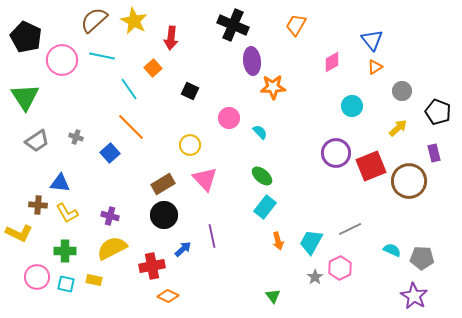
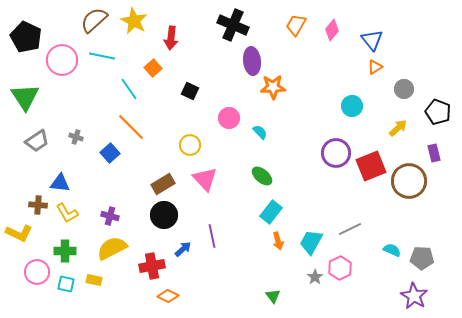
pink diamond at (332, 62): moved 32 px up; rotated 20 degrees counterclockwise
gray circle at (402, 91): moved 2 px right, 2 px up
cyan rectangle at (265, 207): moved 6 px right, 5 px down
pink circle at (37, 277): moved 5 px up
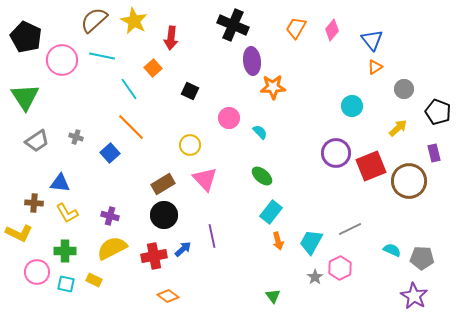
orange trapezoid at (296, 25): moved 3 px down
brown cross at (38, 205): moved 4 px left, 2 px up
red cross at (152, 266): moved 2 px right, 10 px up
yellow rectangle at (94, 280): rotated 14 degrees clockwise
orange diamond at (168, 296): rotated 10 degrees clockwise
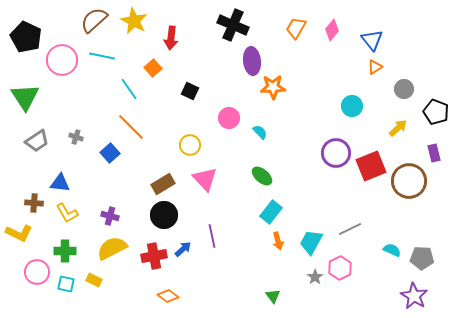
black pentagon at (438, 112): moved 2 px left
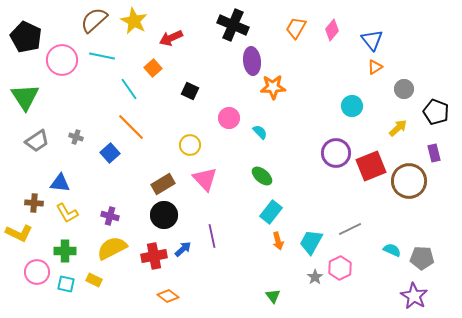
red arrow at (171, 38): rotated 60 degrees clockwise
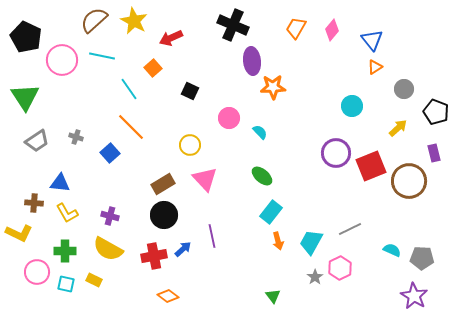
yellow semicircle at (112, 248): moved 4 px left, 1 px down; rotated 124 degrees counterclockwise
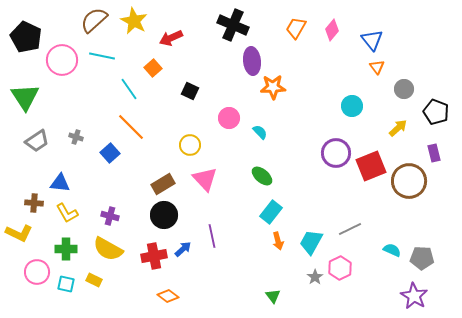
orange triangle at (375, 67): moved 2 px right; rotated 35 degrees counterclockwise
green cross at (65, 251): moved 1 px right, 2 px up
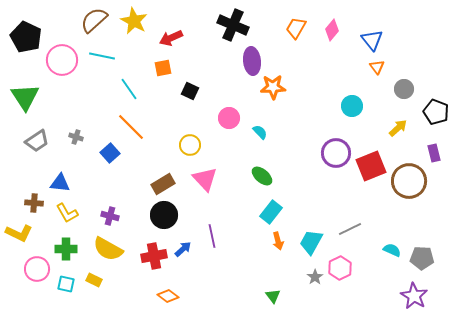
orange square at (153, 68): moved 10 px right; rotated 30 degrees clockwise
pink circle at (37, 272): moved 3 px up
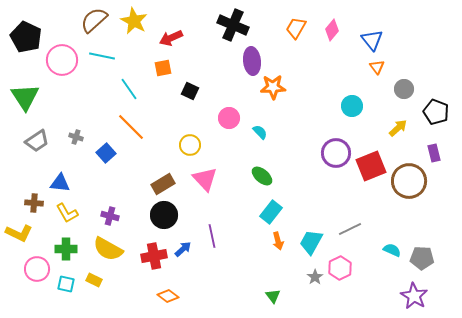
blue square at (110, 153): moved 4 px left
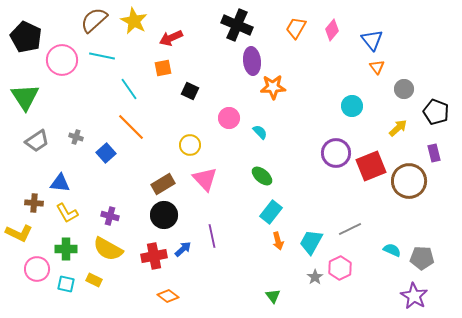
black cross at (233, 25): moved 4 px right
